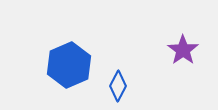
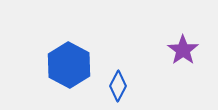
blue hexagon: rotated 9 degrees counterclockwise
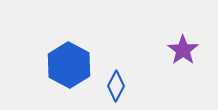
blue diamond: moved 2 px left
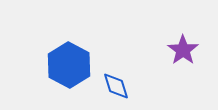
blue diamond: rotated 44 degrees counterclockwise
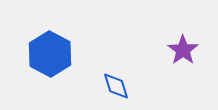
blue hexagon: moved 19 px left, 11 px up
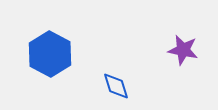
purple star: rotated 24 degrees counterclockwise
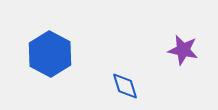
blue diamond: moved 9 px right
